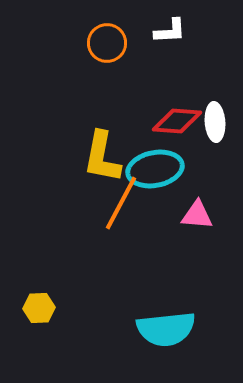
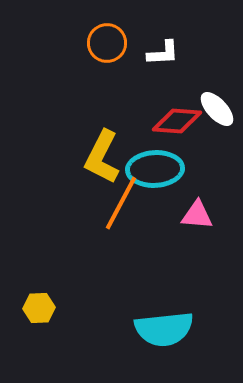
white L-shape: moved 7 px left, 22 px down
white ellipse: moved 2 px right, 13 px up; rotated 39 degrees counterclockwise
yellow L-shape: rotated 16 degrees clockwise
cyan ellipse: rotated 8 degrees clockwise
cyan semicircle: moved 2 px left
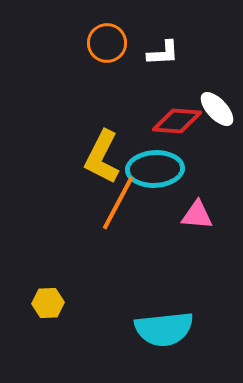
orange line: moved 3 px left
yellow hexagon: moved 9 px right, 5 px up
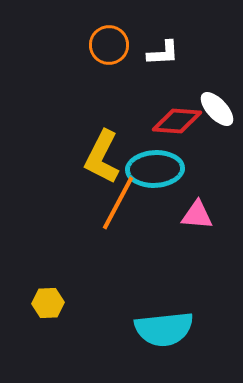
orange circle: moved 2 px right, 2 px down
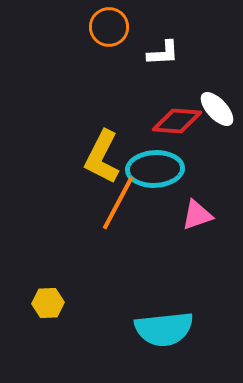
orange circle: moved 18 px up
pink triangle: rotated 24 degrees counterclockwise
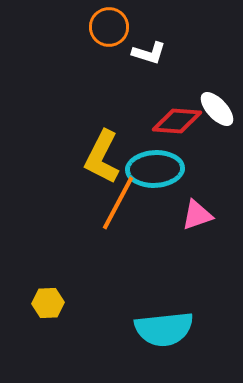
white L-shape: moved 14 px left; rotated 20 degrees clockwise
